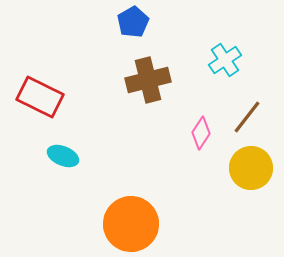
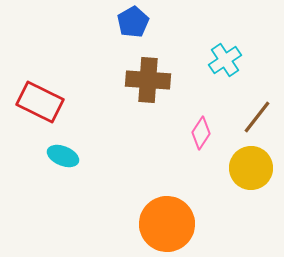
brown cross: rotated 18 degrees clockwise
red rectangle: moved 5 px down
brown line: moved 10 px right
orange circle: moved 36 px right
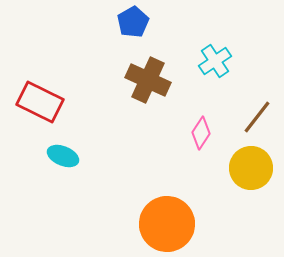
cyan cross: moved 10 px left, 1 px down
brown cross: rotated 21 degrees clockwise
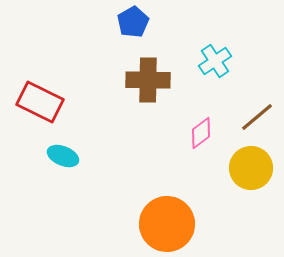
brown cross: rotated 24 degrees counterclockwise
brown line: rotated 12 degrees clockwise
pink diamond: rotated 20 degrees clockwise
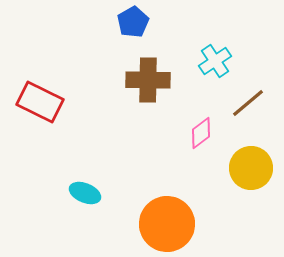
brown line: moved 9 px left, 14 px up
cyan ellipse: moved 22 px right, 37 px down
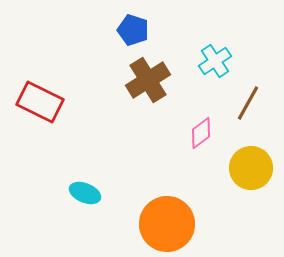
blue pentagon: moved 8 px down; rotated 24 degrees counterclockwise
brown cross: rotated 33 degrees counterclockwise
brown line: rotated 21 degrees counterclockwise
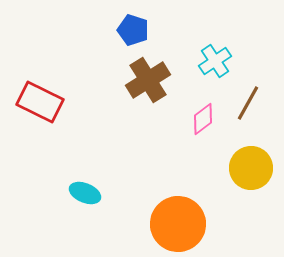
pink diamond: moved 2 px right, 14 px up
orange circle: moved 11 px right
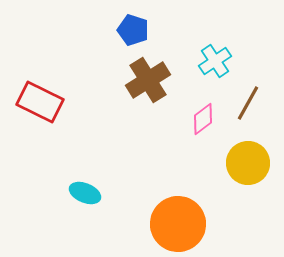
yellow circle: moved 3 px left, 5 px up
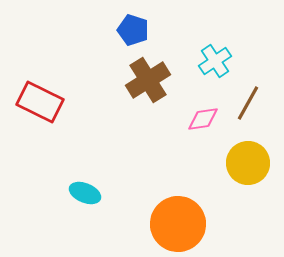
pink diamond: rotated 28 degrees clockwise
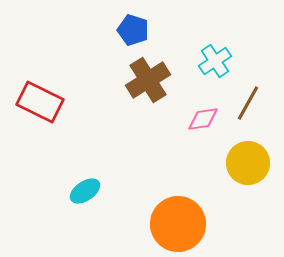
cyan ellipse: moved 2 px up; rotated 56 degrees counterclockwise
